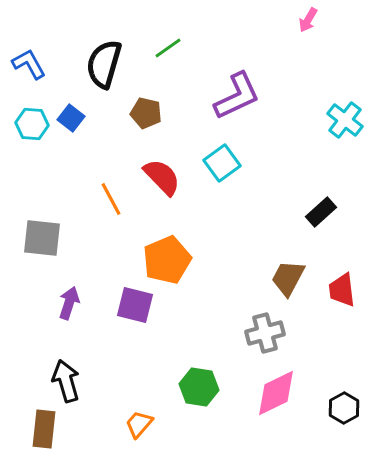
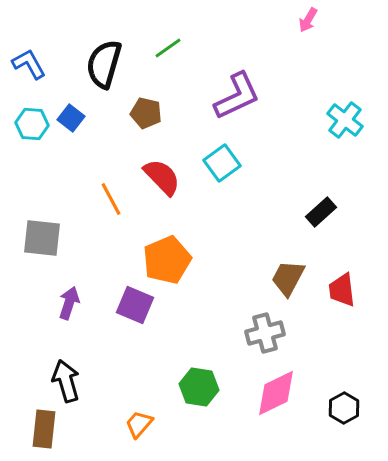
purple square: rotated 9 degrees clockwise
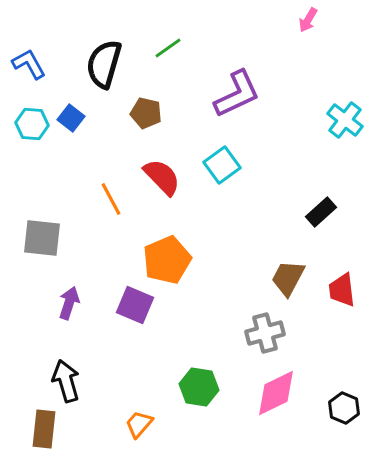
purple L-shape: moved 2 px up
cyan square: moved 2 px down
black hexagon: rotated 8 degrees counterclockwise
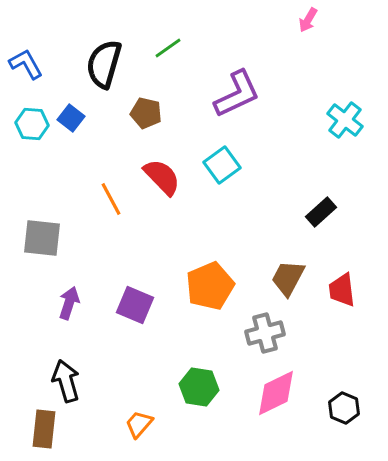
blue L-shape: moved 3 px left
orange pentagon: moved 43 px right, 26 px down
